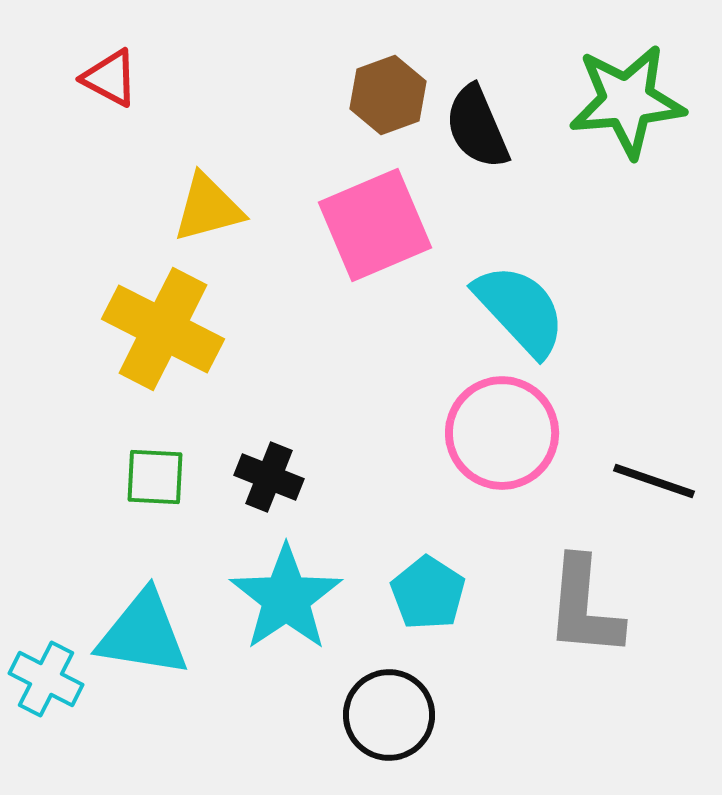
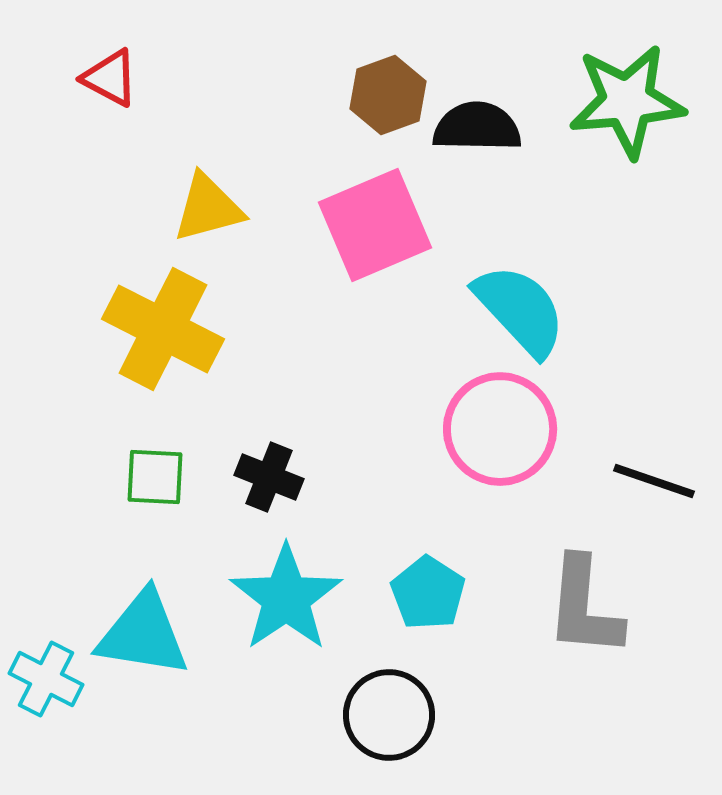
black semicircle: rotated 114 degrees clockwise
pink circle: moved 2 px left, 4 px up
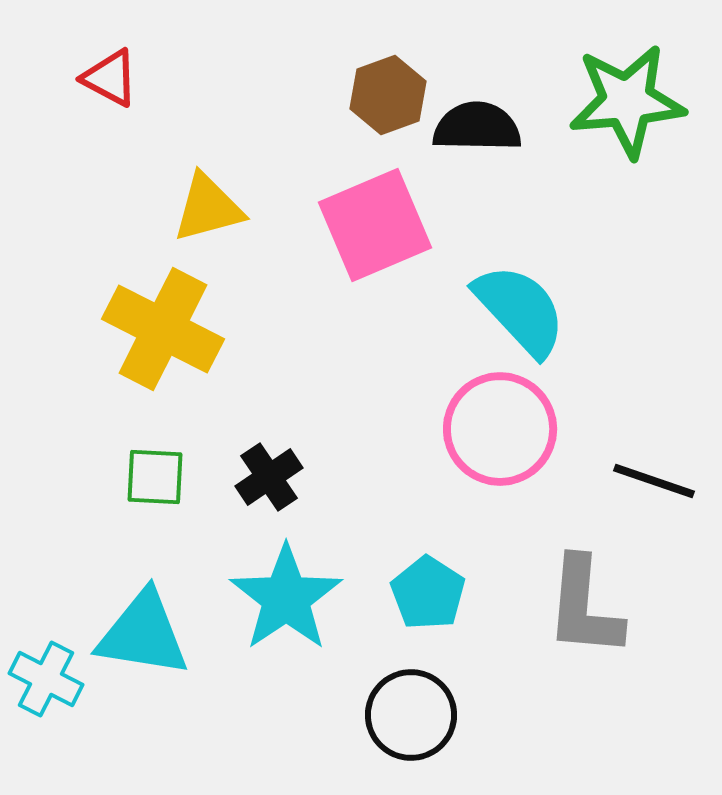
black cross: rotated 34 degrees clockwise
black circle: moved 22 px right
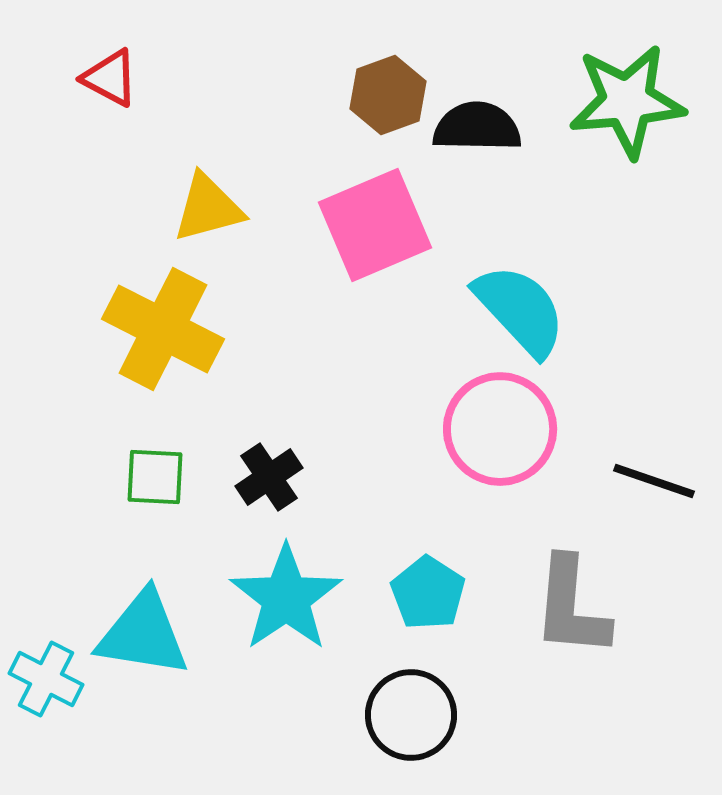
gray L-shape: moved 13 px left
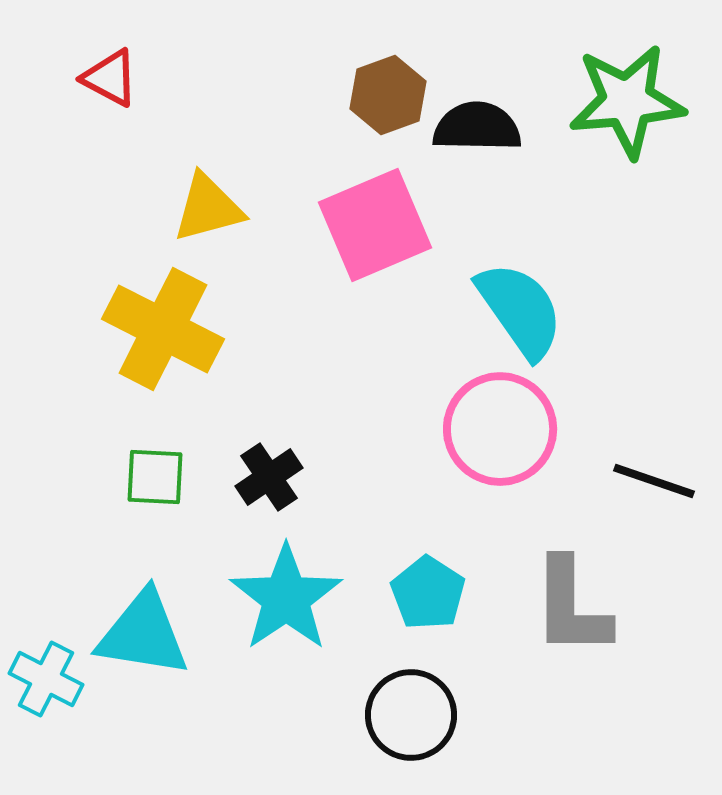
cyan semicircle: rotated 8 degrees clockwise
gray L-shape: rotated 5 degrees counterclockwise
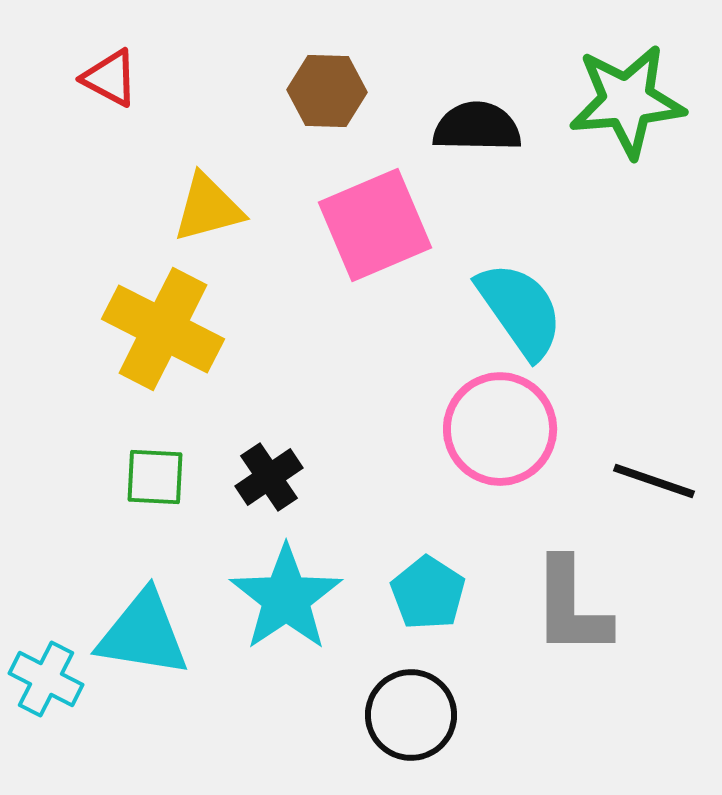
brown hexagon: moved 61 px left, 4 px up; rotated 22 degrees clockwise
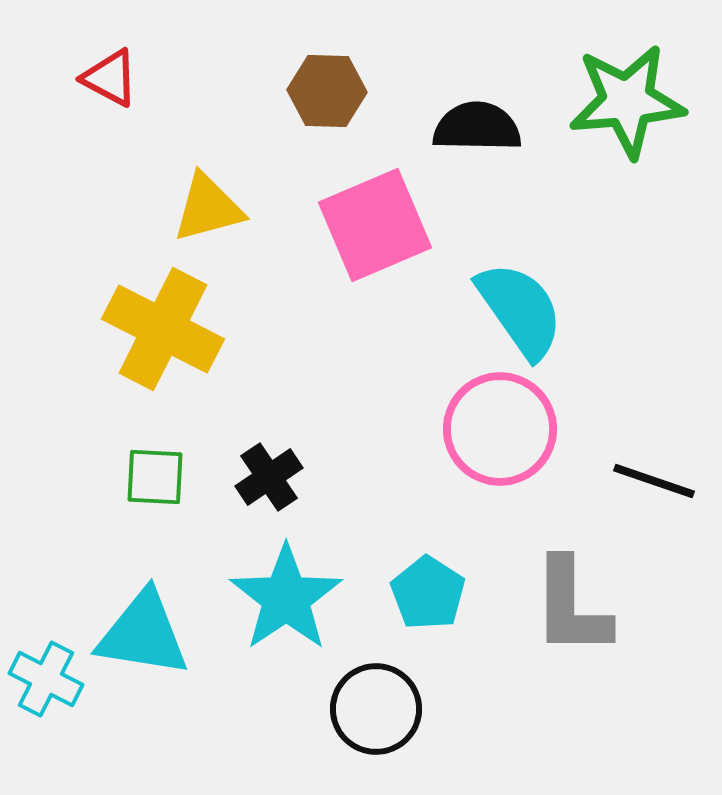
black circle: moved 35 px left, 6 px up
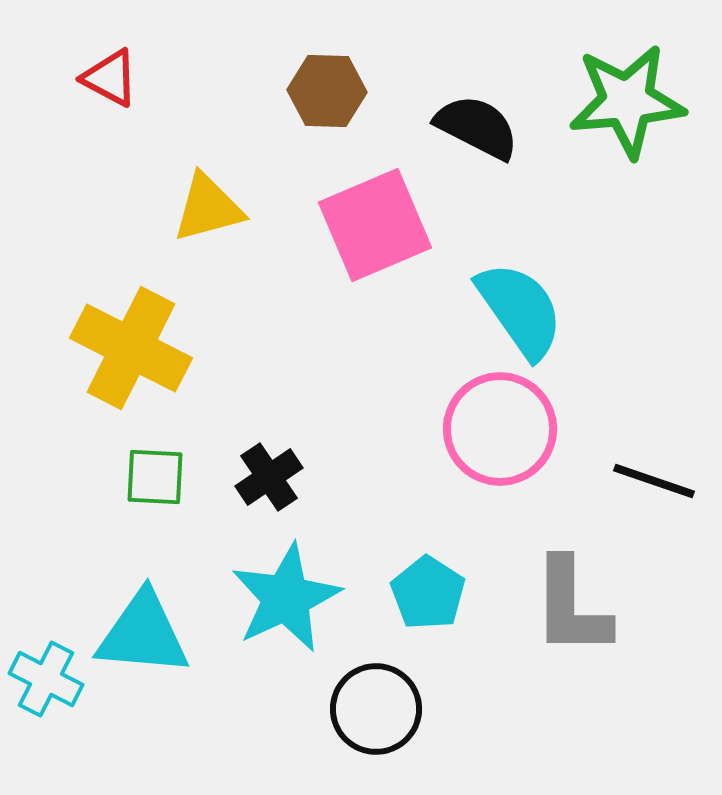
black semicircle: rotated 26 degrees clockwise
yellow cross: moved 32 px left, 19 px down
cyan star: rotated 9 degrees clockwise
cyan triangle: rotated 4 degrees counterclockwise
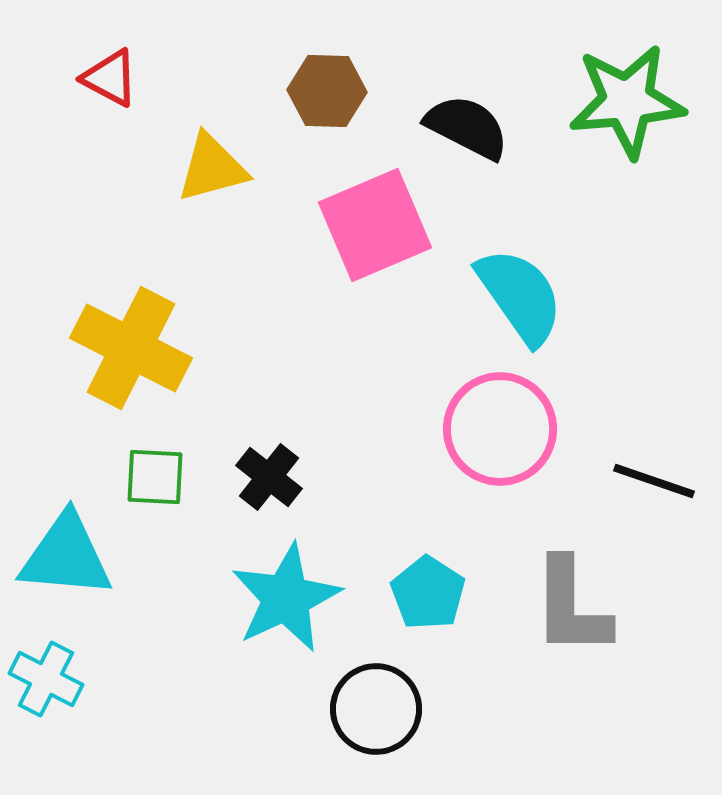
black semicircle: moved 10 px left
yellow triangle: moved 4 px right, 40 px up
cyan semicircle: moved 14 px up
black cross: rotated 18 degrees counterclockwise
cyan triangle: moved 77 px left, 78 px up
